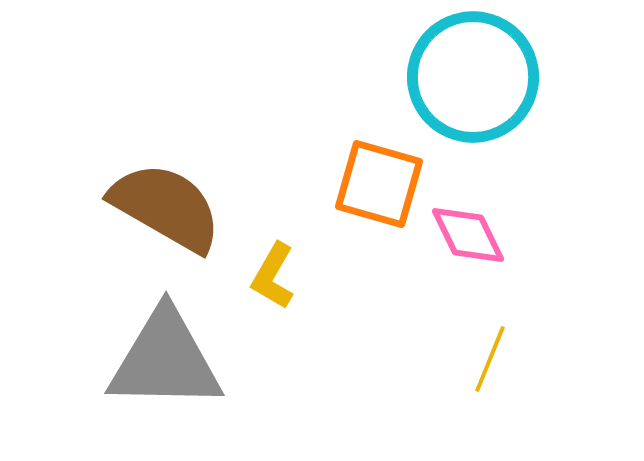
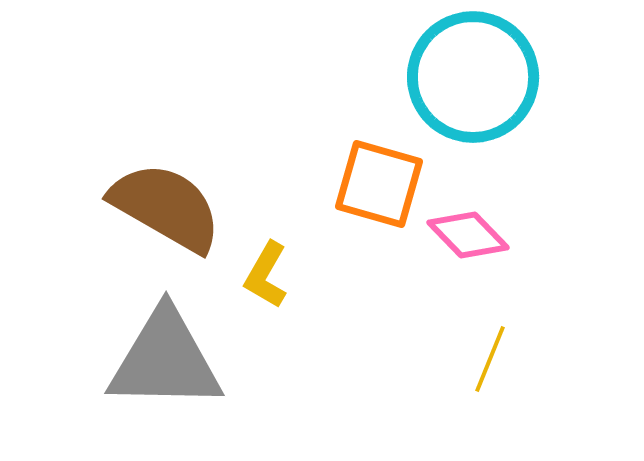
pink diamond: rotated 18 degrees counterclockwise
yellow L-shape: moved 7 px left, 1 px up
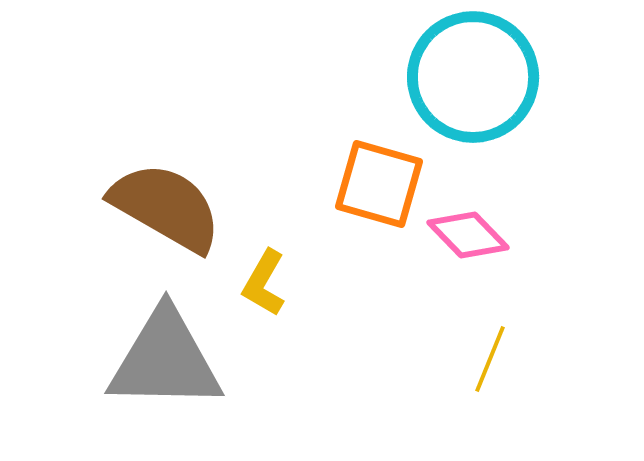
yellow L-shape: moved 2 px left, 8 px down
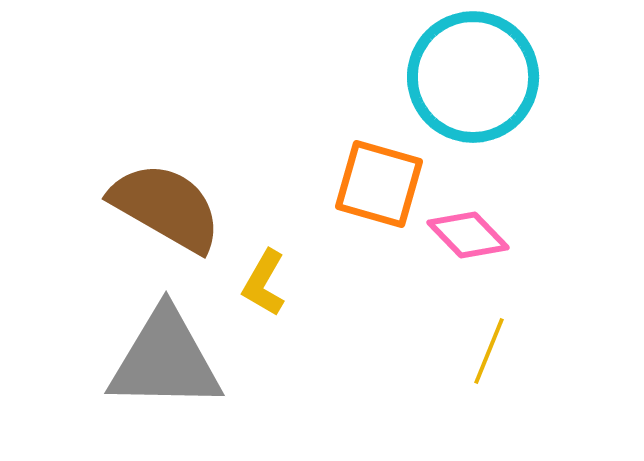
yellow line: moved 1 px left, 8 px up
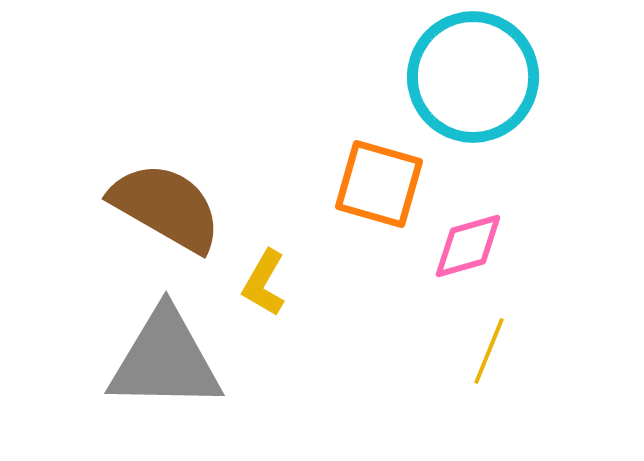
pink diamond: moved 11 px down; rotated 62 degrees counterclockwise
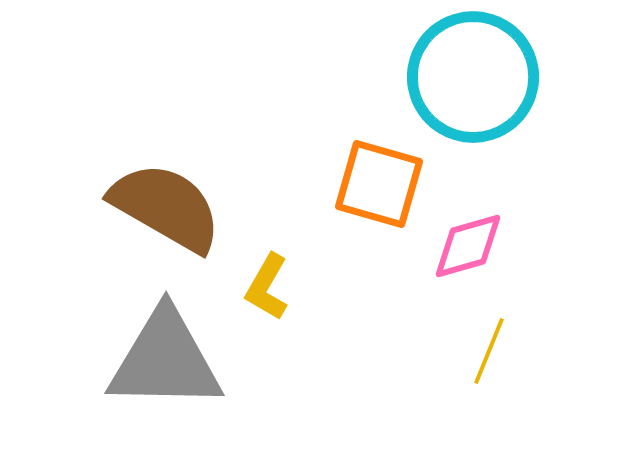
yellow L-shape: moved 3 px right, 4 px down
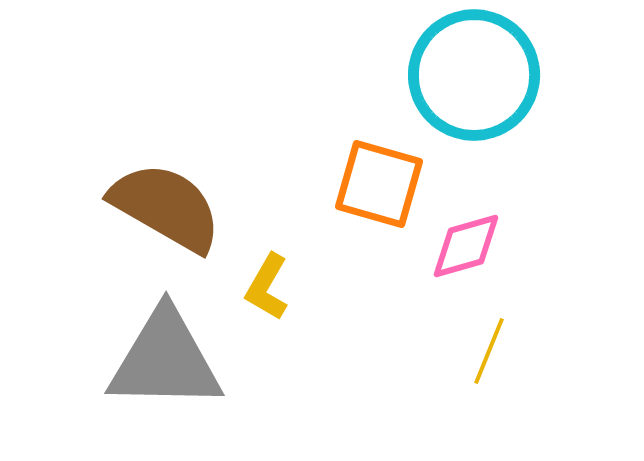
cyan circle: moved 1 px right, 2 px up
pink diamond: moved 2 px left
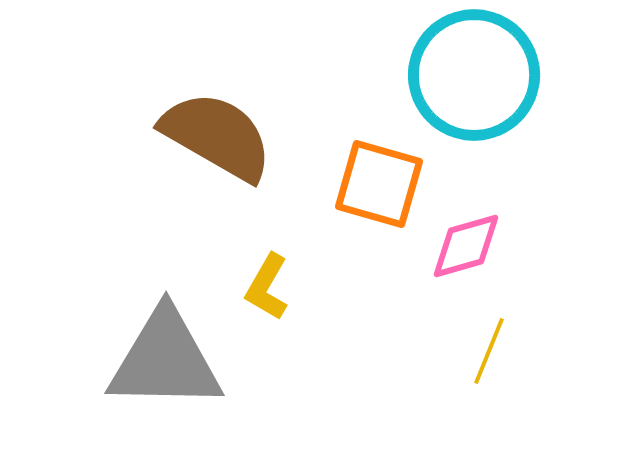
brown semicircle: moved 51 px right, 71 px up
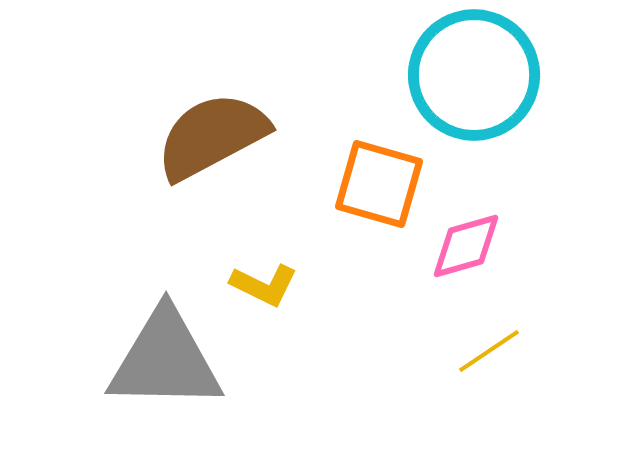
brown semicircle: moved 5 px left; rotated 58 degrees counterclockwise
yellow L-shape: moved 3 px left, 2 px up; rotated 94 degrees counterclockwise
yellow line: rotated 34 degrees clockwise
